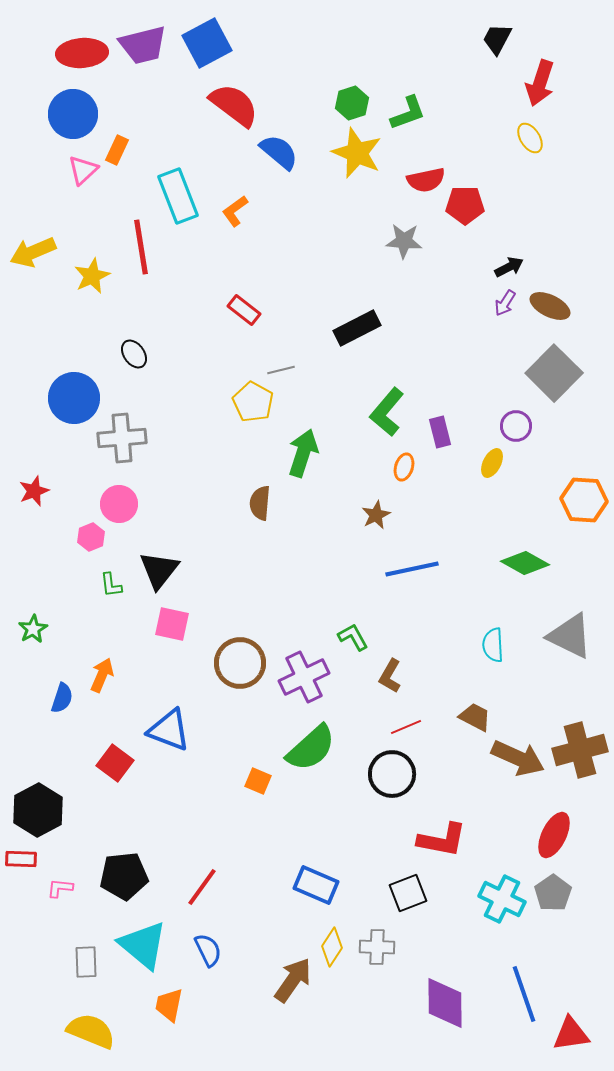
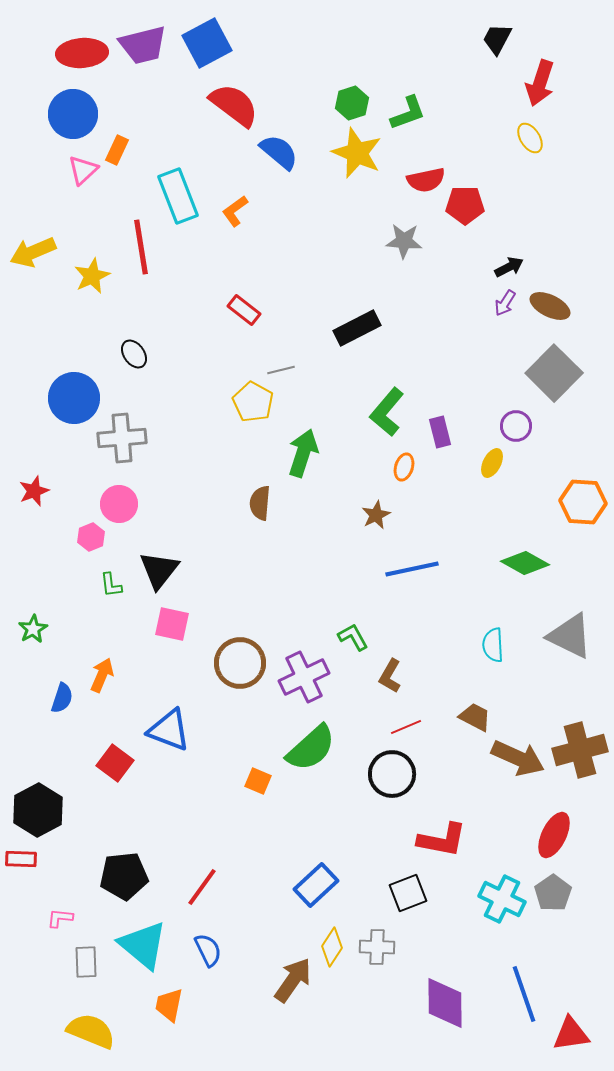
orange hexagon at (584, 500): moved 1 px left, 2 px down
blue rectangle at (316, 885): rotated 66 degrees counterclockwise
pink L-shape at (60, 888): moved 30 px down
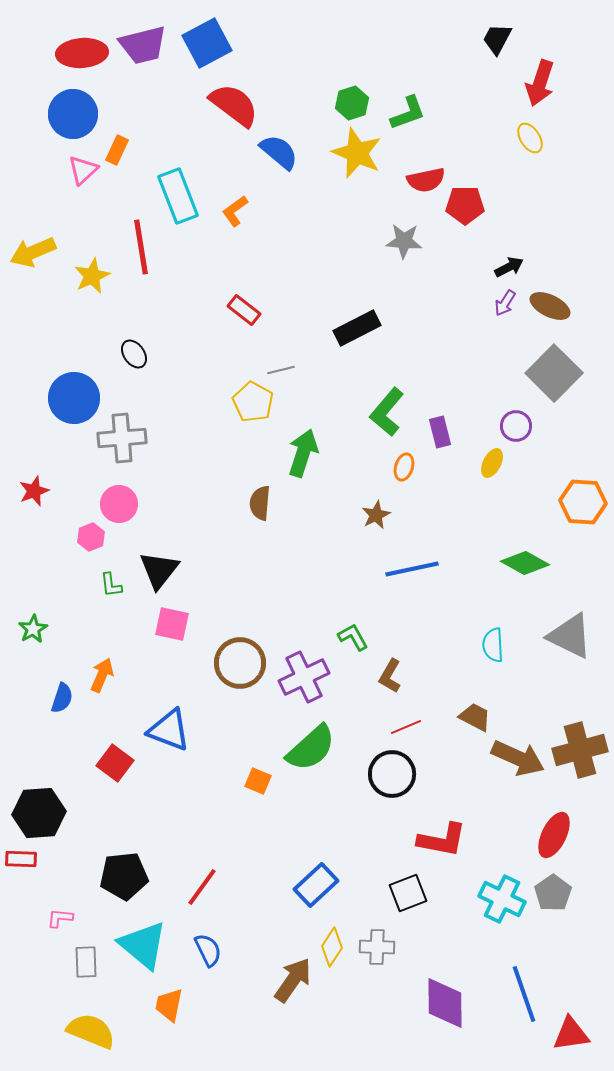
black hexagon at (38, 810): moved 1 px right, 3 px down; rotated 24 degrees clockwise
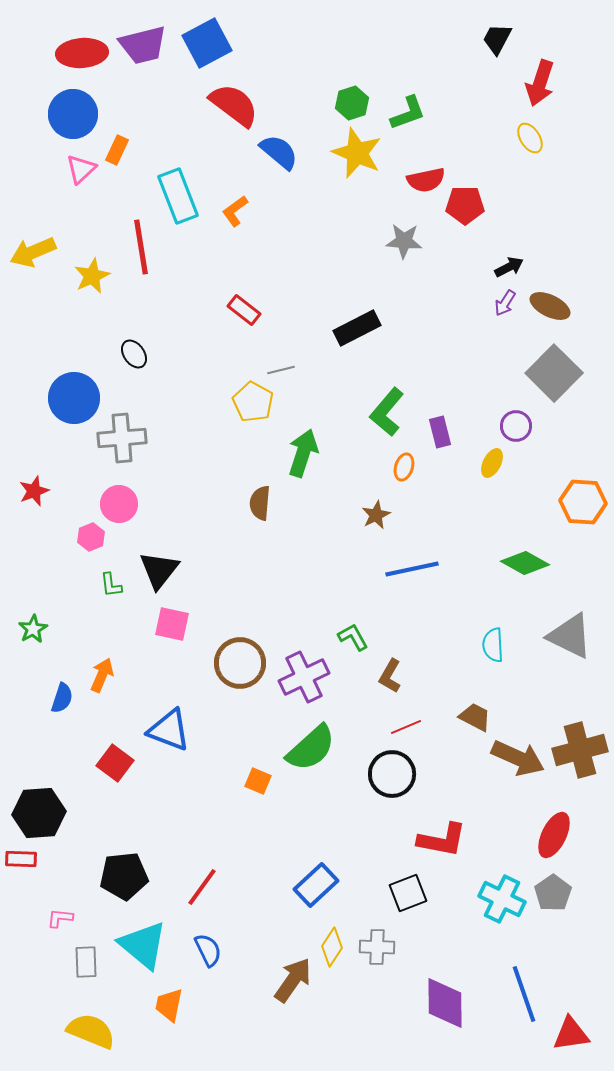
pink triangle at (83, 170): moved 2 px left, 1 px up
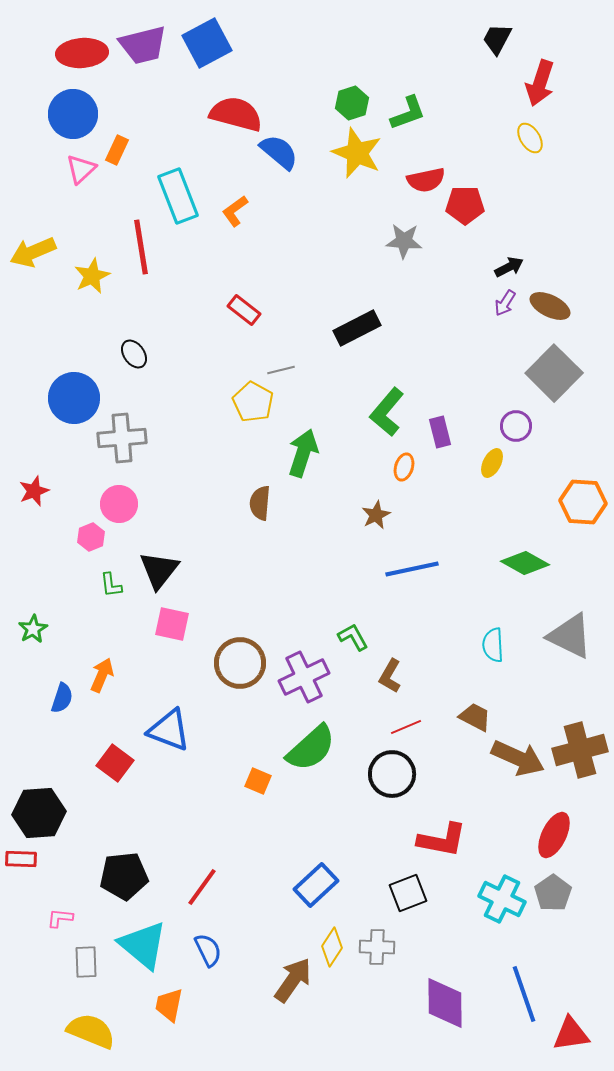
red semicircle at (234, 105): moved 2 px right, 9 px down; rotated 22 degrees counterclockwise
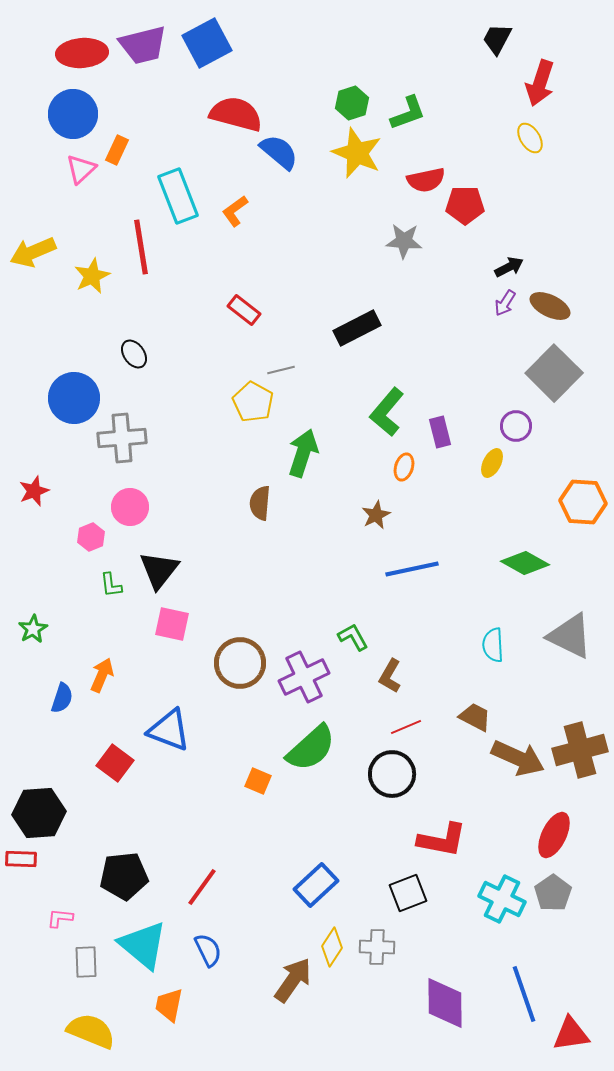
pink circle at (119, 504): moved 11 px right, 3 px down
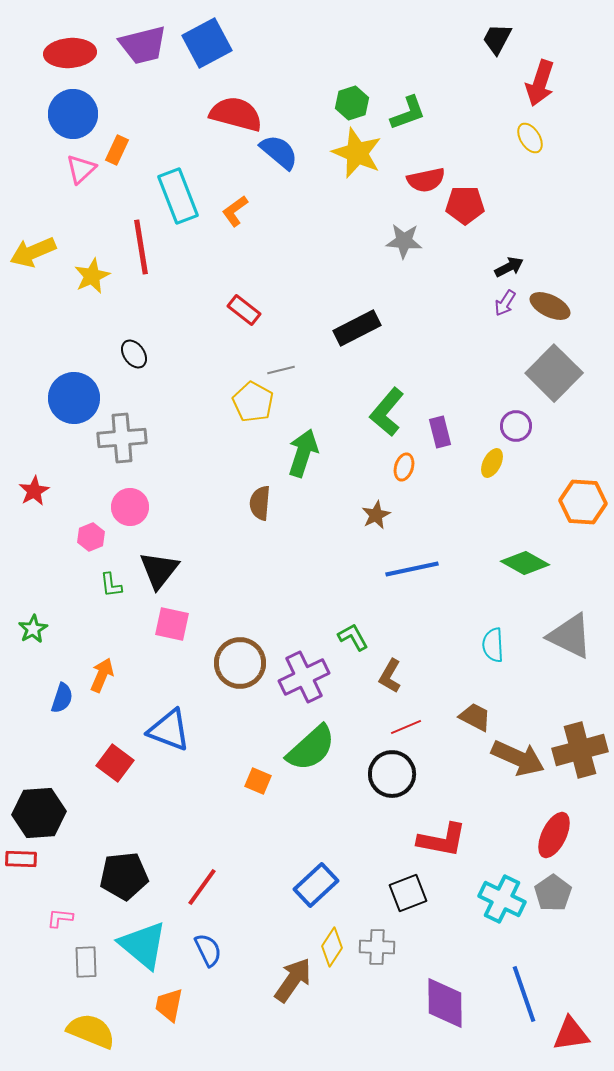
red ellipse at (82, 53): moved 12 px left
red star at (34, 491): rotated 8 degrees counterclockwise
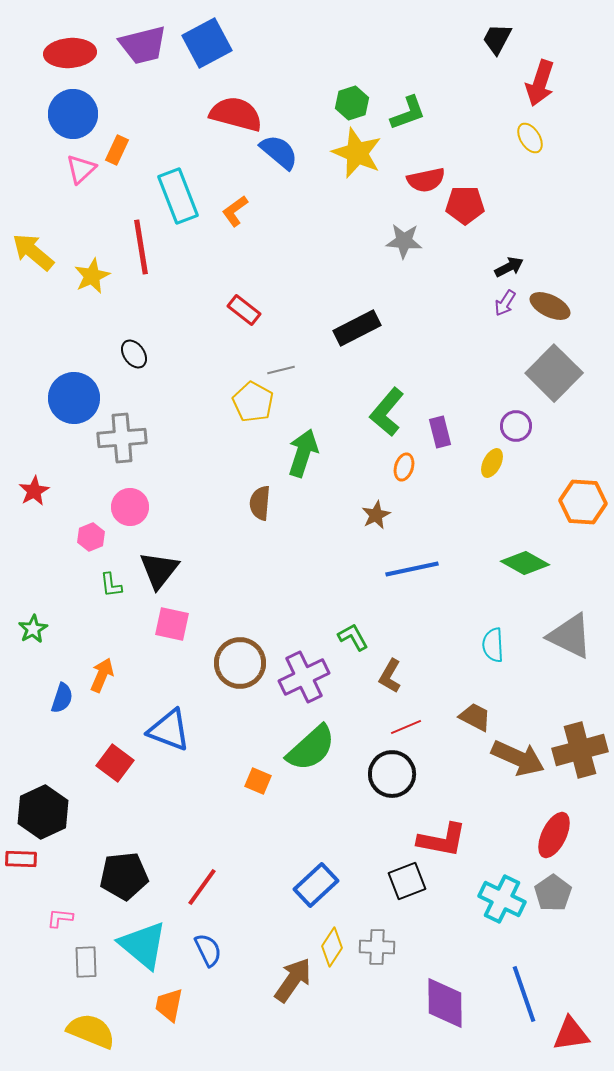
yellow arrow at (33, 252): rotated 63 degrees clockwise
black hexagon at (39, 813): moved 4 px right, 1 px up; rotated 21 degrees counterclockwise
black square at (408, 893): moved 1 px left, 12 px up
